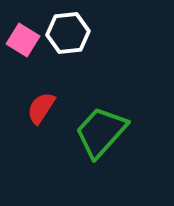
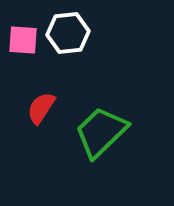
pink square: rotated 28 degrees counterclockwise
green trapezoid: rotated 4 degrees clockwise
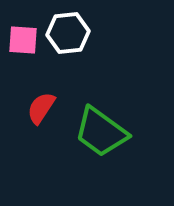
green trapezoid: rotated 100 degrees counterclockwise
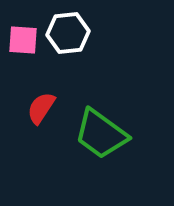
green trapezoid: moved 2 px down
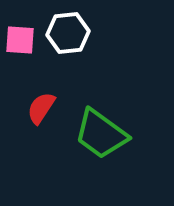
pink square: moved 3 px left
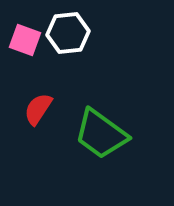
pink square: moved 5 px right; rotated 16 degrees clockwise
red semicircle: moved 3 px left, 1 px down
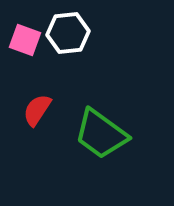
red semicircle: moved 1 px left, 1 px down
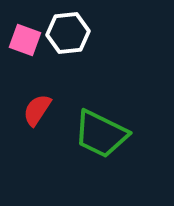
green trapezoid: rotated 10 degrees counterclockwise
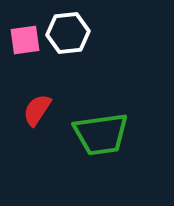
pink square: rotated 28 degrees counterclockwise
green trapezoid: rotated 34 degrees counterclockwise
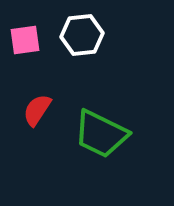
white hexagon: moved 14 px right, 2 px down
green trapezoid: rotated 34 degrees clockwise
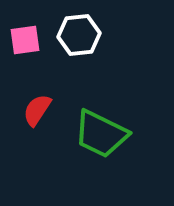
white hexagon: moved 3 px left
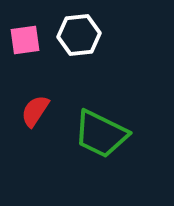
red semicircle: moved 2 px left, 1 px down
